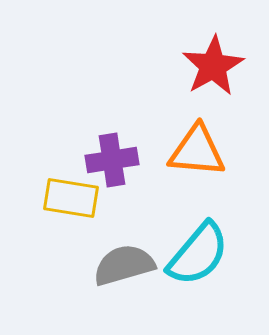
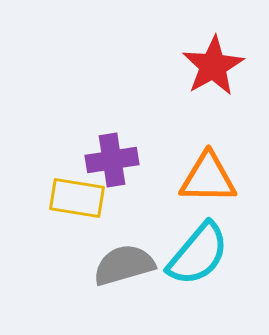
orange triangle: moved 11 px right, 27 px down; rotated 4 degrees counterclockwise
yellow rectangle: moved 6 px right
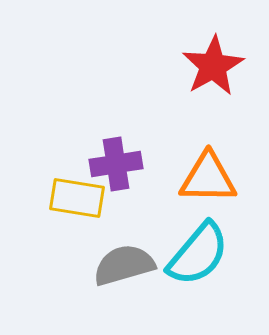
purple cross: moved 4 px right, 4 px down
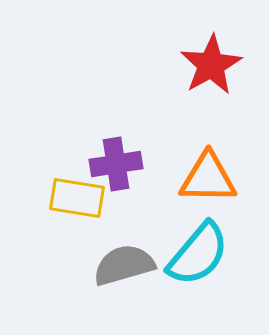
red star: moved 2 px left, 1 px up
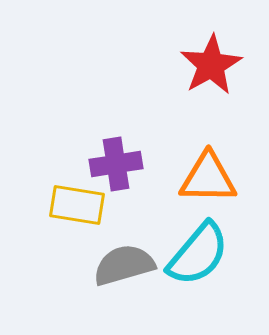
yellow rectangle: moved 7 px down
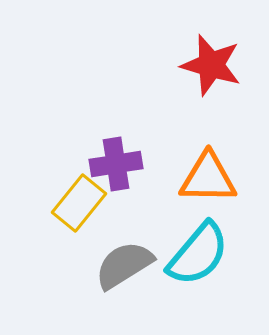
red star: rotated 26 degrees counterclockwise
yellow rectangle: moved 2 px right, 2 px up; rotated 60 degrees counterclockwise
gray semicircle: rotated 16 degrees counterclockwise
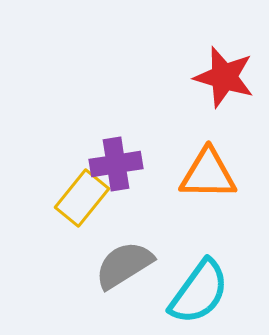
red star: moved 13 px right, 12 px down
orange triangle: moved 4 px up
yellow rectangle: moved 3 px right, 5 px up
cyan semicircle: moved 1 px right, 38 px down; rotated 4 degrees counterclockwise
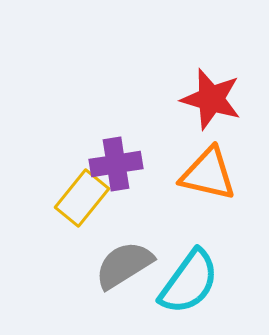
red star: moved 13 px left, 22 px down
orange triangle: rotated 12 degrees clockwise
cyan semicircle: moved 10 px left, 10 px up
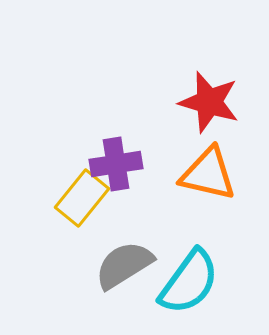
red star: moved 2 px left, 3 px down
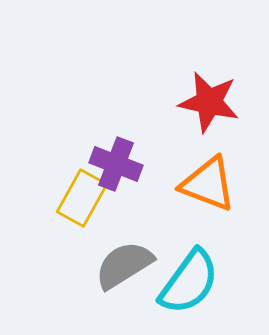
red star: rotated 4 degrees counterclockwise
purple cross: rotated 30 degrees clockwise
orange triangle: moved 10 px down; rotated 8 degrees clockwise
yellow rectangle: rotated 10 degrees counterclockwise
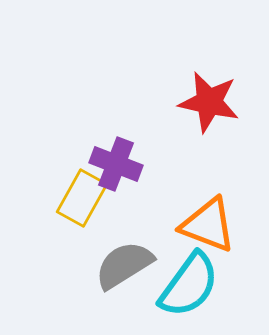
orange triangle: moved 41 px down
cyan semicircle: moved 3 px down
